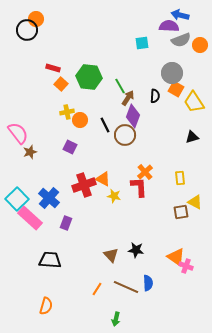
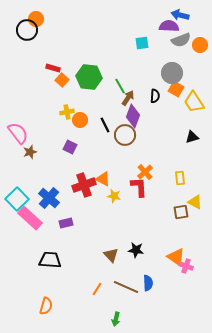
orange square at (61, 84): moved 1 px right, 4 px up
purple rectangle at (66, 223): rotated 56 degrees clockwise
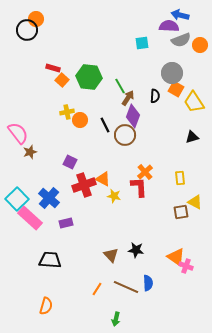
purple square at (70, 147): moved 15 px down
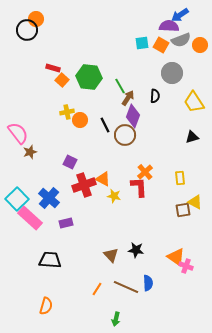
blue arrow at (180, 15): rotated 48 degrees counterclockwise
orange square at (176, 89): moved 15 px left, 44 px up
brown square at (181, 212): moved 2 px right, 2 px up
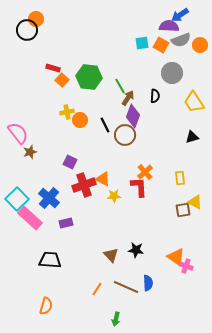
yellow star at (114, 196): rotated 16 degrees counterclockwise
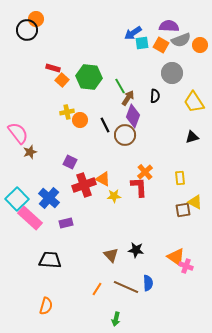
blue arrow at (180, 15): moved 47 px left, 18 px down
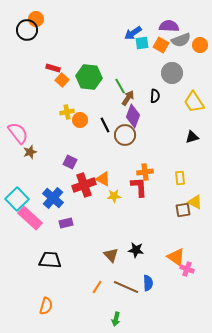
orange cross at (145, 172): rotated 35 degrees clockwise
blue cross at (49, 198): moved 4 px right
pink cross at (186, 266): moved 1 px right, 3 px down
orange line at (97, 289): moved 2 px up
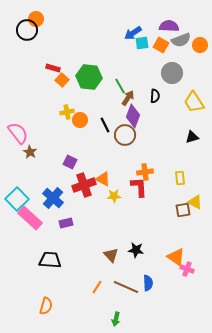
brown star at (30, 152): rotated 24 degrees counterclockwise
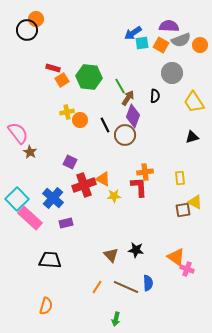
orange square at (62, 80): rotated 16 degrees clockwise
